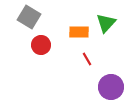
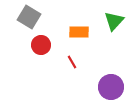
green triangle: moved 8 px right, 2 px up
red line: moved 15 px left, 3 px down
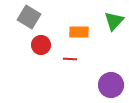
red line: moved 2 px left, 3 px up; rotated 56 degrees counterclockwise
purple circle: moved 2 px up
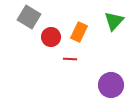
orange rectangle: rotated 66 degrees counterclockwise
red circle: moved 10 px right, 8 px up
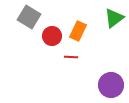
green triangle: moved 3 px up; rotated 10 degrees clockwise
orange rectangle: moved 1 px left, 1 px up
red circle: moved 1 px right, 1 px up
red line: moved 1 px right, 2 px up
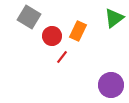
red line: moved 9 px left; rotated 56 degrees counterclockwise
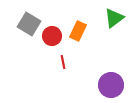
gray square: moved 7 px down
red line: moved 1 px right, 5 px down; rotated 48 degrees counterclockwise
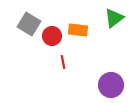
orange rectangle: moved 1 px up; rotated 72 degrees clockwise
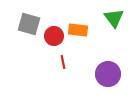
green triangle: rotated 30 degrees counterclockwise
gray square: rotated 15 degrees counterclockwise
red circle: moved 2 px right
purple circle: moved 3 px left, 11 px up
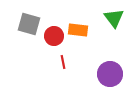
purple circle: moved 2 px right
